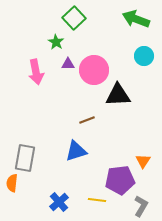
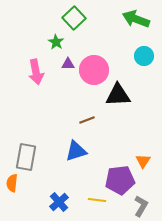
gray rectangle: moved 1 px right, 1 px up
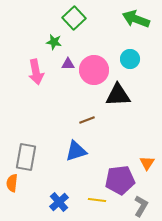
green star: moved 2 px left; rotated 21 degrees counterclockwise
cyan circle: moved 14 px left, 3 px down
orange triangle: moved 4 px right, 2 px down
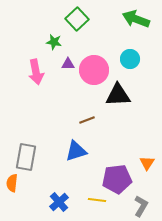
green square: moved 3 px right, 1 px down
purple pentagon: moved 3 px left, 1 px up
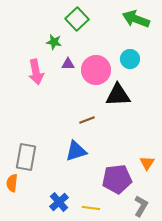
pink circle: moved 2 px right
yellow line: moved 6 px left, 8 px down
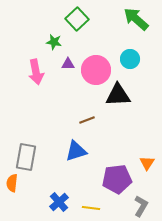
green arrow: rotated 20 degrees clockwise
